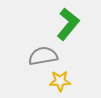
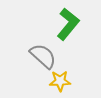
gray semicircle: rotated 52 degrees clockwise
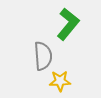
gray semicircle: rotated 44 degrees clockwise
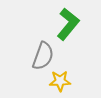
gray semicircle: rotated 24 degrees clockwise
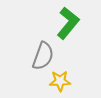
green L-shape: moved 1 px up
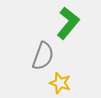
yellow star: moved 2 px down; rotated 20 degrees clockwise
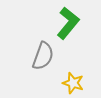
yellow star: moved 13 px right
